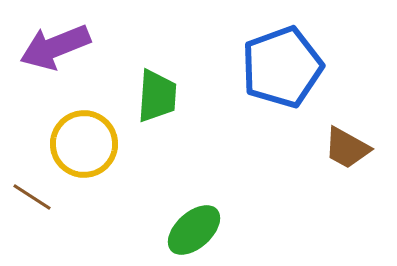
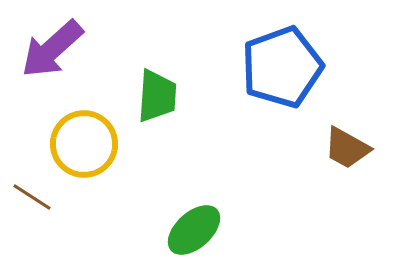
purple arrow: moved 3 px left, 2 px down; rotated 20 degrees counterclockwise
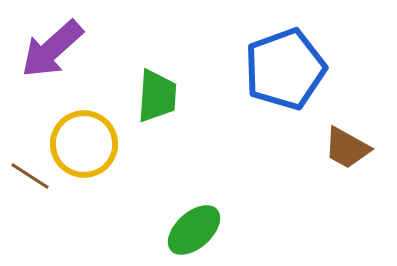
blue pentagon: moved 3 px right, 2 px down
brown line: moved 2 px left, 21 px up
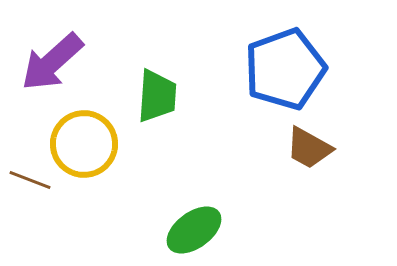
purple arrow: moved 13 px down
brown trapezoid: moved 38 px left
brown line: moved 4 px down; rotated 12 degrees counterclockwise
green ellipse: rotated 6 degrees clockwise
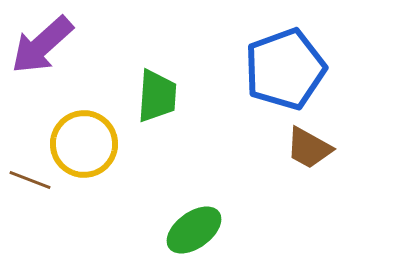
purple arrow: moved 10 px left, 17 px up
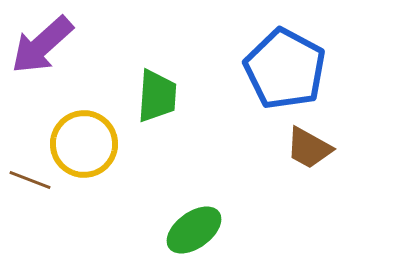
blue pentagon: rotated 24 degrees counterclockwise
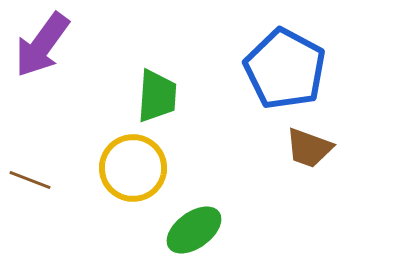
purple arrow: rotated 12 degrees counterclockwise
yellow circle: moved 49 px right, 24 px down
brown trapezoid: rotated 9 degrees counterclockwise
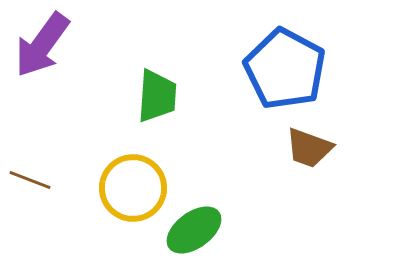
yellow circle: moved 20 px down
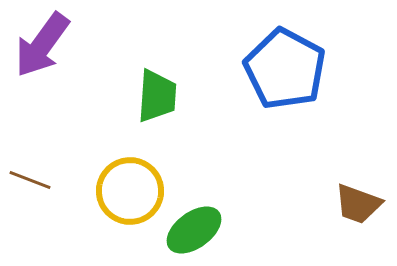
brown trapezoid: moved 49 px right, 56 px down
yellow circle: moved 3 px left, 3 px down
